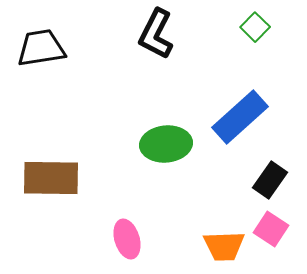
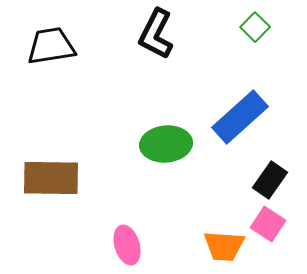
black trapezoid: moved 10 px right, 2 px up
pink square: moved 3 px left, 5 px up
pink ellipse: moved 6 px down
orange trapezoid: rotated 6 degrees clockwise
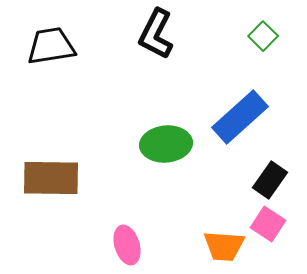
green square: moved 8 px right, 9 px down
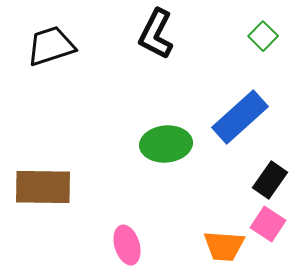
black trapezoid: rotated 9 degrees counterclockwise
brown rectangle: moved 8 px left, 9 px down
